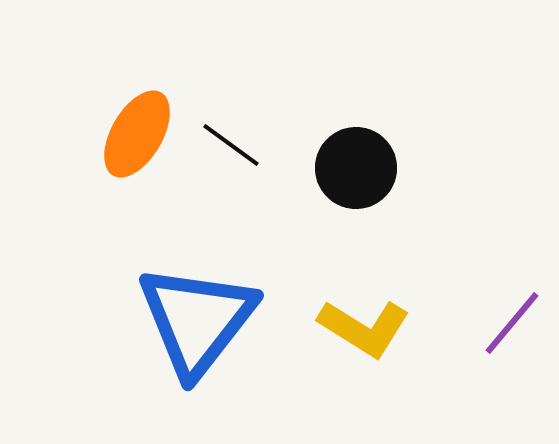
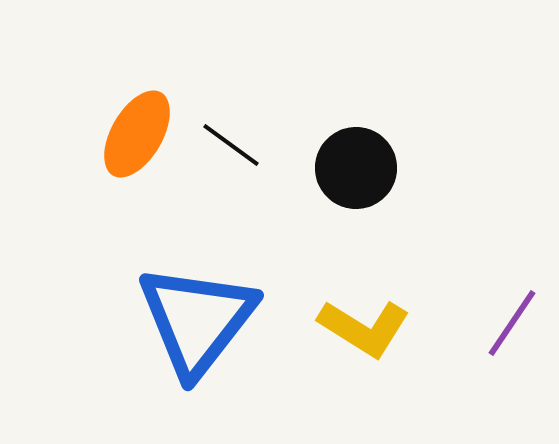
purple line: rotated 6 degrees counterclockwise
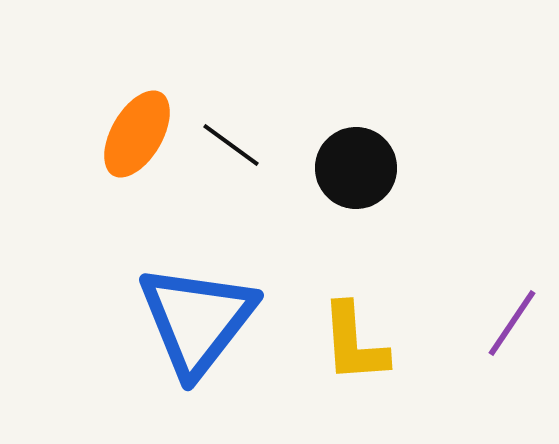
yellow L-shape: moved 10 px left, 15 px down; rotated 54 degrees clockwise
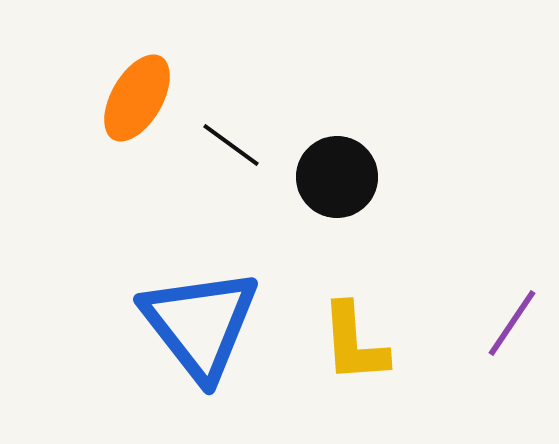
orange ellipse: moved 36 px up
black circle: moved 19 px left, 9 px down
blue triangle: moved 3 px right, 4 px down; rotated 16 degrees counterclockwise
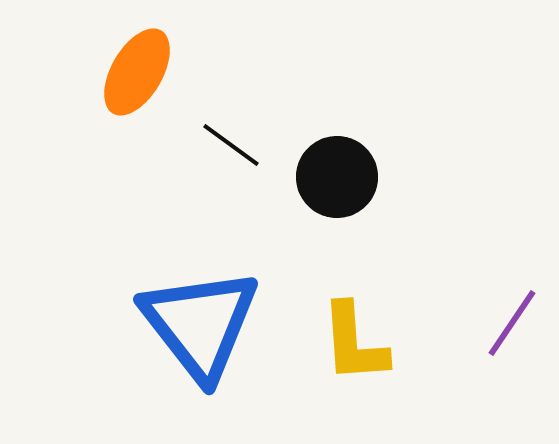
orange ellipse: moved 26 px up
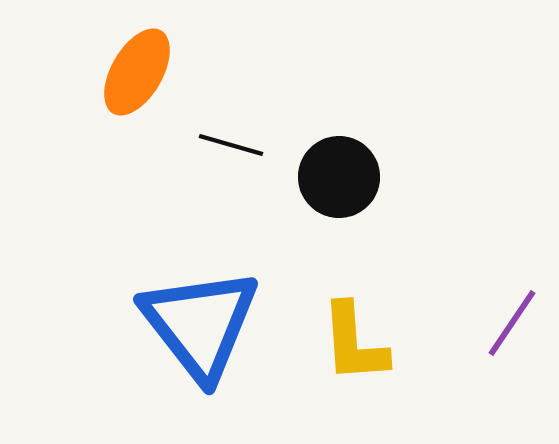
black line: rotated 20 degrees counterclockwise
black circle: moved 2 px right
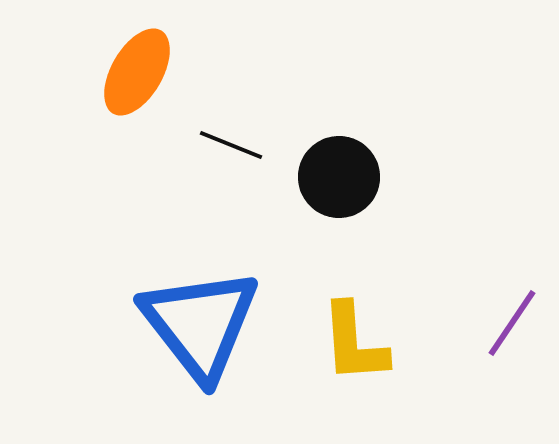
black line: rotated 6 degrees clockwise
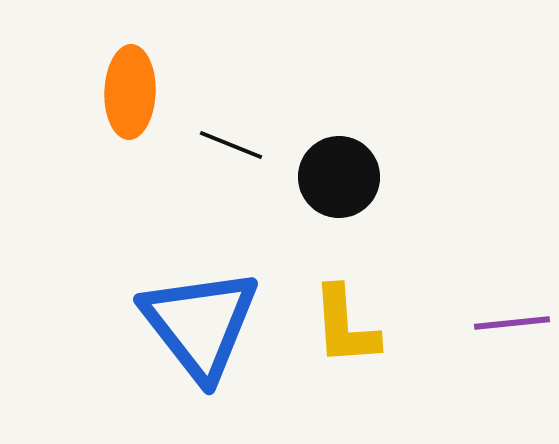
orange ellipse: moved 7 px left, 20 px down; rotated 28 degrees counterclockwise
purple line: rotated 50 degrees clockwise
yellow L-shape: moved 9 px left, 17 px up
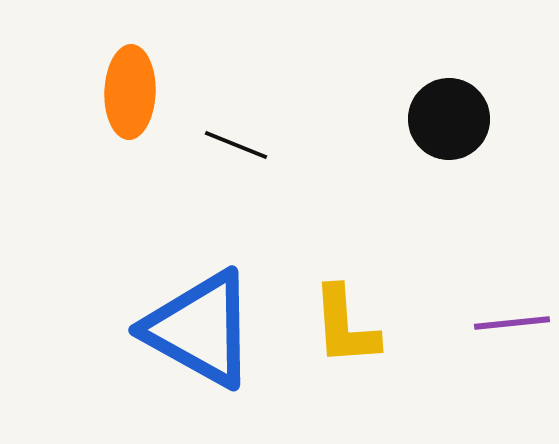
black line: moved 5 px right
black circle: moved 110 px right, 58 px up
blue triangle: moved 5 px down; rotated 23 degrees counterclockwise
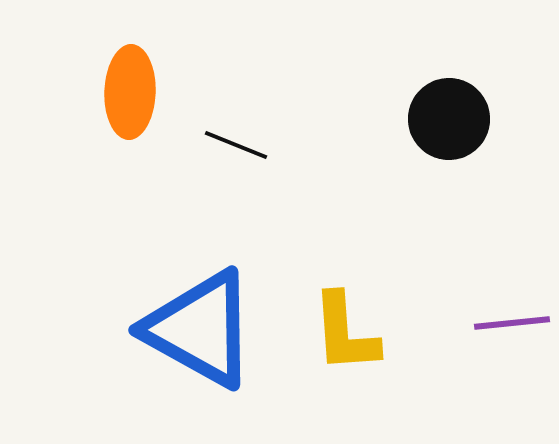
yellow L-shape: moved 7 px down
